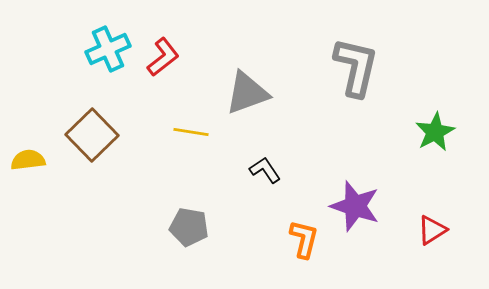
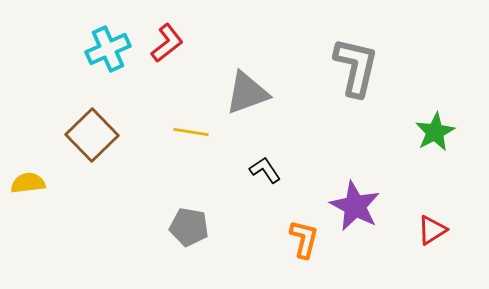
red L-shape: moved 4 px right, 14 px up
yellow semicircle: moved 23 px down
purple star: rotated 9 degrees clockwise
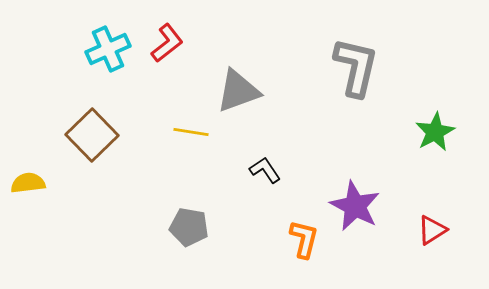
gray triangle: moved 9 px left, 2 px up
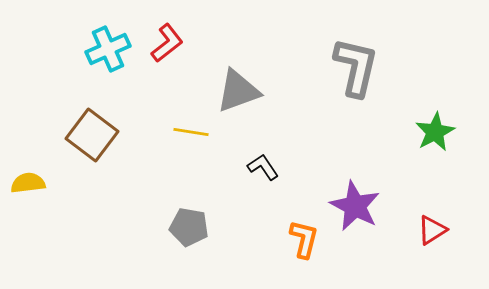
brown square: rotated 9 degrees counterclockwise
black L-shape: moved 2 px left, 3 px up
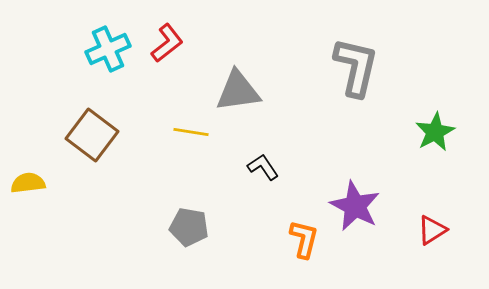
gray triangle: rotated 12 degrees clockwise
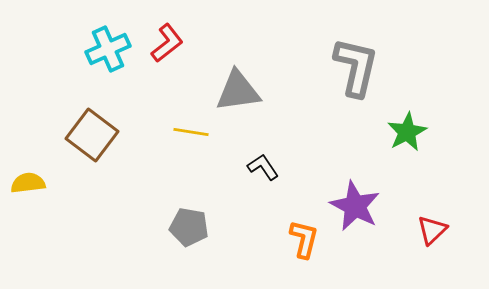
green star: moved 28 px left
red triangle: rotated 12 degrees counterclockwise
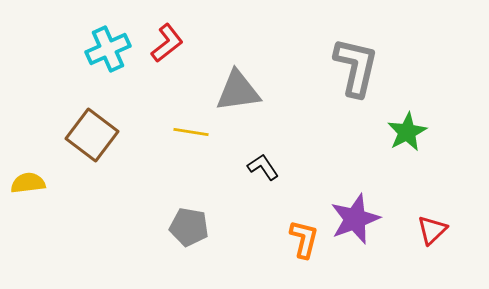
purple star: moved 13 px down; rotated 24 degrees clockwise
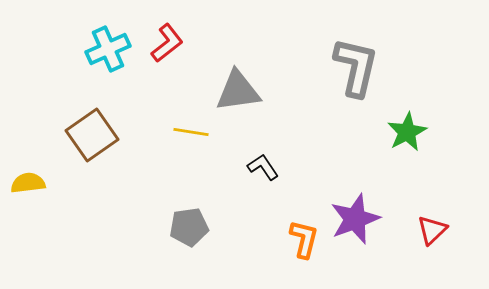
brown square: rotated 18 degrees clockwise
gray pentagon: rotated 18 degrees counterclockwise
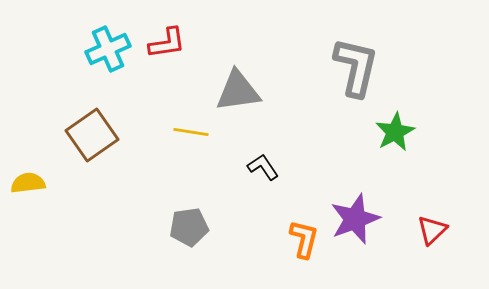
red L-shape: rotated 30 degrees clockwise
green star: moved 12 px left
